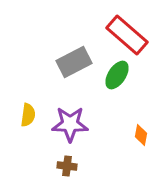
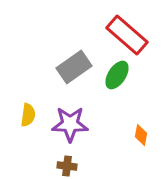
gray rectangle: moved 5 px down; rotated 8 degrees counterclockwise
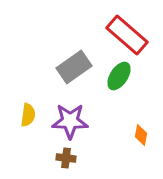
green ellipse: moved 2 px right, 1 px down
purple star: moved 3 px up
brown cross: moved 1 px left, 8 px up
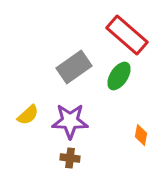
yellow semicircle: rotated 40 degrees clockwise
brown cross: moved 4 px right
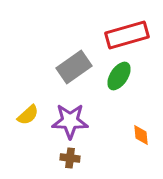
red rectangle: rotated 57 degrees counterclockwise
orange diamond: rotated 15 degrees counterclockwise
